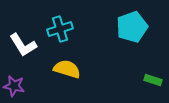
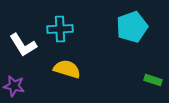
cyan cross: rotated 15 degrees clockwise
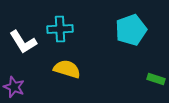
cyan pentagon: moved 1 px left, 3 px down
white L-shape: moved 3 px up
green rectangle: moved 3 px right, 1 px up
purple star: moved 1 px down; rotated 10 degrees clockwise
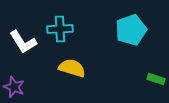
yellow semicircle: moved 5 px right, 1 px up
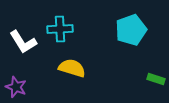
purple star: moved 2 px right
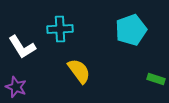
white L-shape: moved 1 px left, 5 px down
yellow semicircle: moved 7 px right, 3 px down; rotated 36 degrees clockwise
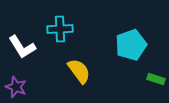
cyan pentagon: moved 15 px down
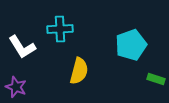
yellow semicircle: rotated 52 degrees clockwise
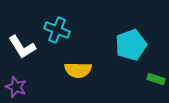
cyan cross: moved 3 px left, 1 px down; rotated 25 degrees clockwise
yellow semicircle: moved 1 px left, 1 px up; rotated 76 degrees clockwise
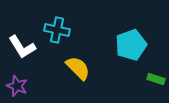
cyan cross: rotated 10 degrees counterclockwise
yellow semicircle: moved 2 px up; rotated 136 degrees counterclockwise
purple star: moved 1 px right, 1 px up
